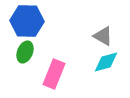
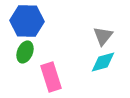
gray triangle: rotated 40 degrees clockwise
cyan diamond: moved 3 px left
pink rectangle: moved 3 px left, 3 px down; rotated 40 degrees counterclockwise
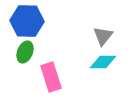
cyan diamond: rotated 16 degrees clockwise
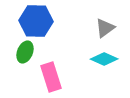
blue hexagon: moved 9 px right
gray triangle: moved 2 px right, 8 px up; rotated 15 degrees clockwise
cyan diamond: moved 1 px right, 3 px up; rotated 24 degrees clockwise
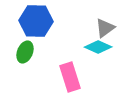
cyan diamond: moved 6 px left, 12 px up
pink rectangle: moved 19 px right
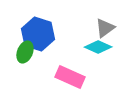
blue hexagon: moved 2 px right, 13 px down; rotated 16 degrees clockwise
pink rectangle: rotated 48 degrees counterclockwise
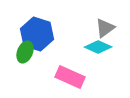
blue hexagon: moved 1 px left
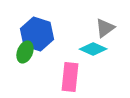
cyan diamond: moved 5 px left, 2 px down
pink rectangle: rotated 72 degrees clockwise
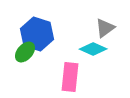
green ellipse: rotated 20 degrees clockwise
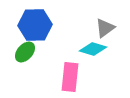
blue hexagon: moved 2 px left, 9 px up; rotated 20 degrees counterclockwise
cyan diamond: rotated 8 degrees counterclockwise
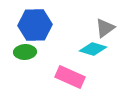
green ellipse: rotated 45 degrees clockwise
pink rectangle: rotated 72 degrees counterclockwise
